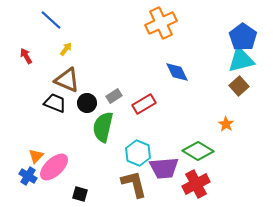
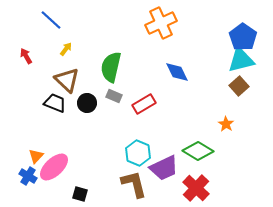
brown triangle: rotated 20 degrees clockwise
gray rectangle: rotated 56 degrees clockwise
green semicircle: moved 8 px right, 60 px up
purple trapezoid: rotated 20 degrees counterclockwise
red cross: moved 4 px down; rotated 20 degrees counterclockwise
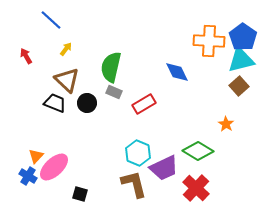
orange cross: moved 48 px right, 18 px down; rotated 28 degrees clockwise
gray rectangle: moved 4 px up
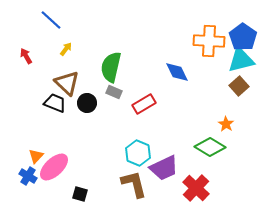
brown triangle: moved 3 px down
green diamond: moved 12 px right, 4 px up
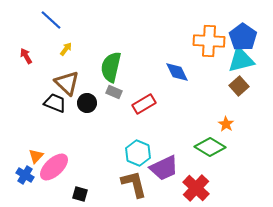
blue cross: moved 3 px left, 1 px up
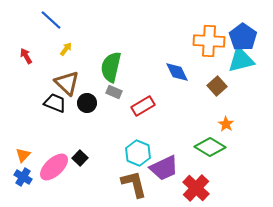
brown square: moved 22 px left
red rectangle: moved 1 px left, 2 px down
orange triangle: moved 13 px left, 1 px up
blue cross: moved 2 px left, 2 px down
black square: moved 36 px up; rotated 28 degrees clockwise
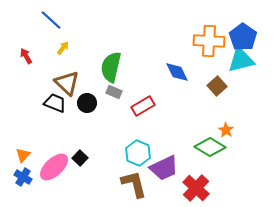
yellow arrow: moved 3 px left, 1 px up
orange star: moved 6 px down
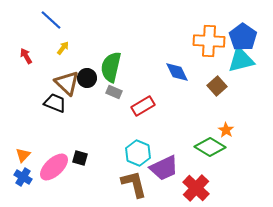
black circle: moved 25 px up
black square: rotated 28 degrees counterclockwise
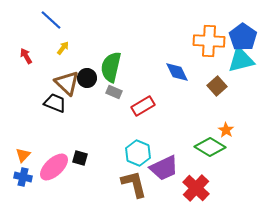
blue cross: rotated 18 degrees counterclockwise
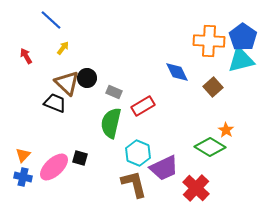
green semicircle: moved 56 px down
brown square: moved 4 px left, 1 px down
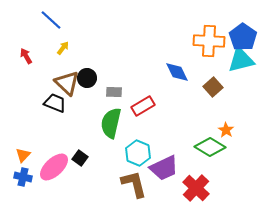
gray rectangle: rotated 21 degrees counterclockwise
black square: rotated 21 degrees clockwise
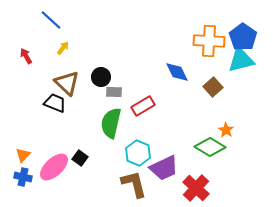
black circle: moved 14 px right, 1 px up
